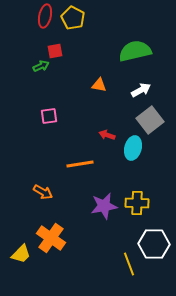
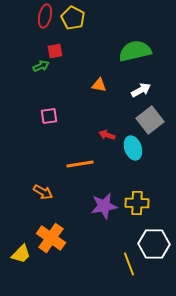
cyan ellipse: rotated 35 degrees counterclockwise
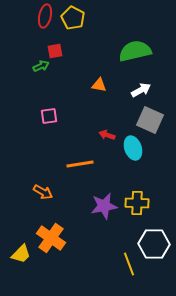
gray square: rotated 28 degrees counterclockwise
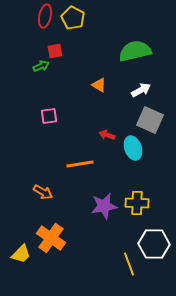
orange triangle: rotated 21 degrees clockwise
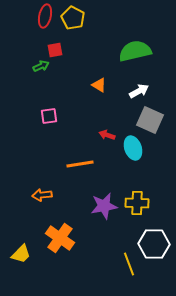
red square: moved 1 px up
white arrow: moved 2 px left, 1 px down
orange arrow: moved 1 px left, 3 px down; rotated 144 degrees clockwise
orange cross: moved 9 px right
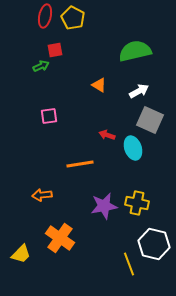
yellow cross: rotated 10 degrees clockwise
white hexagon: rotated 12 degrees clockwise
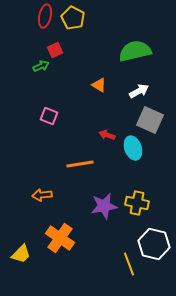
red square: rotated 14 degrees counterclockwise
pink square: rotated 30 degrees clockwise
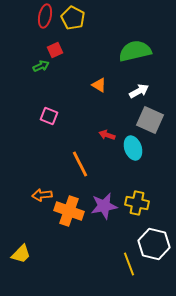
orange line: rotated 72 degrees clockwise
orange cross: moved 9 px right, 27 px up; rotated 16 degrees counterclockwise
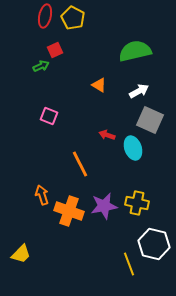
orange arrow: rotated 78 degrees clockwise
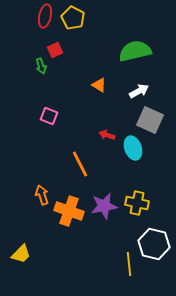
green arrow: rotated 98 degrees clockwise
yellow line: rotated 15 degrees clockwise
